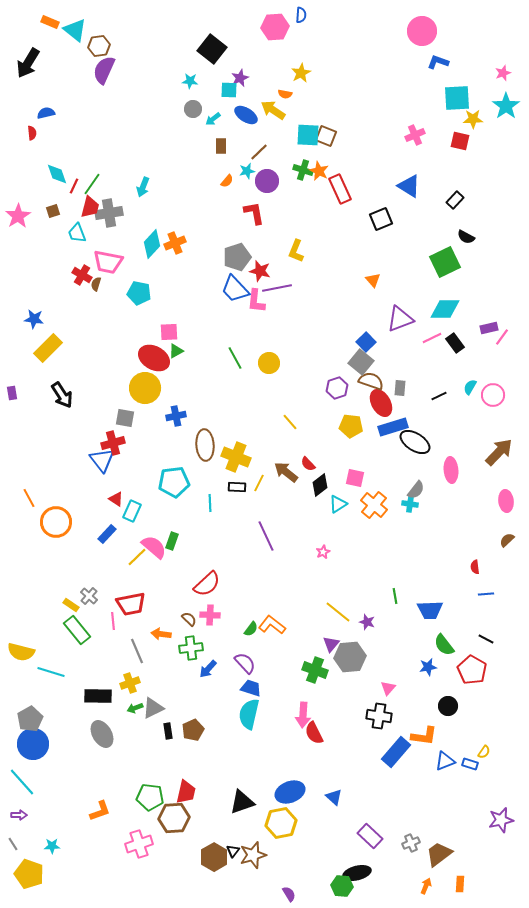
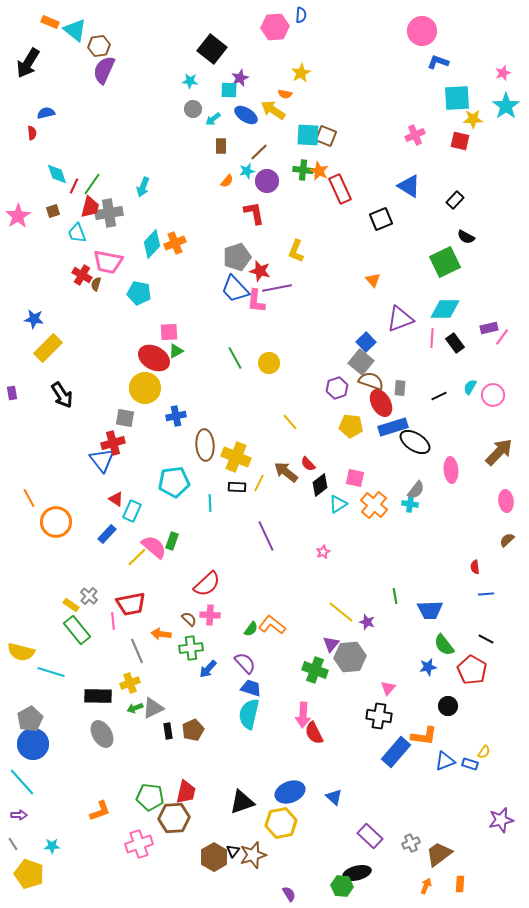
green cross at (303, 170): rotated 12 degrees counterclockwise
pink line at (432, 338): rotated 60 degrees counterclockwise
yellow line at (338, 612): moved 3 px right
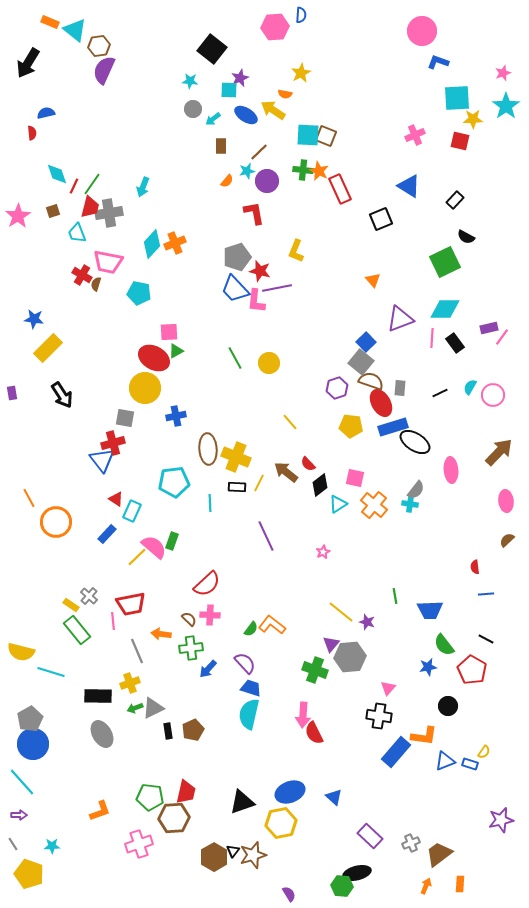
black line at (439, 396): moved 1 px right, 3 px up
brown ellipse at (205, 445): moved 3 px right, 4 px down
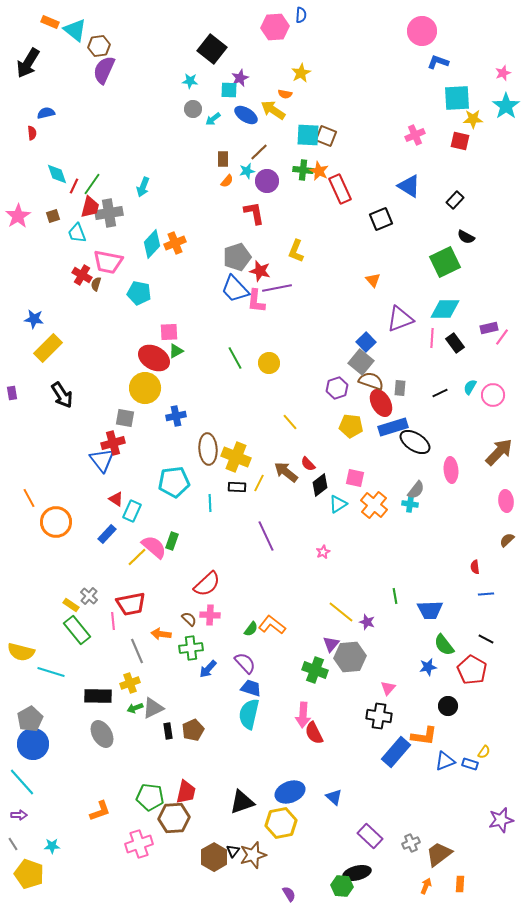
brown rectangle at (221, 146): moved 2 px right, 13 px down
brown square at (53, 211): moved 5 px down
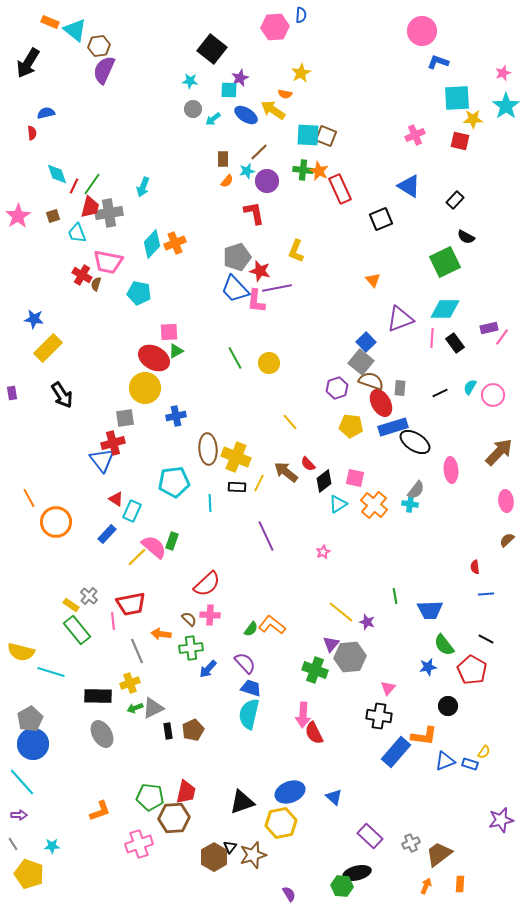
gray square at (125, 418): rotated 18 degrees counterclockwise
black diamond at (320, 485): moved 4 px right, 4 px up
black triangle at (233, 851): moved 3 px left, 4 px up
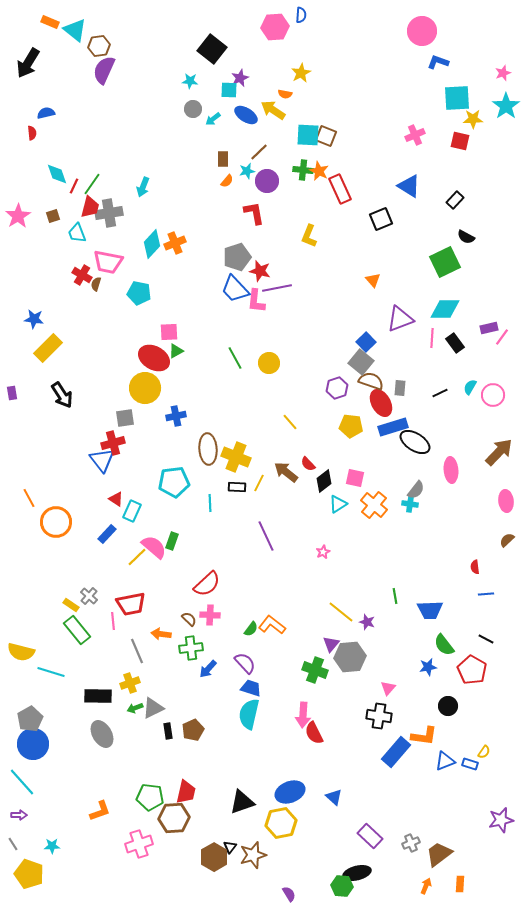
yellow L-shape at (296, 251): moved 13 px right, 15 px up
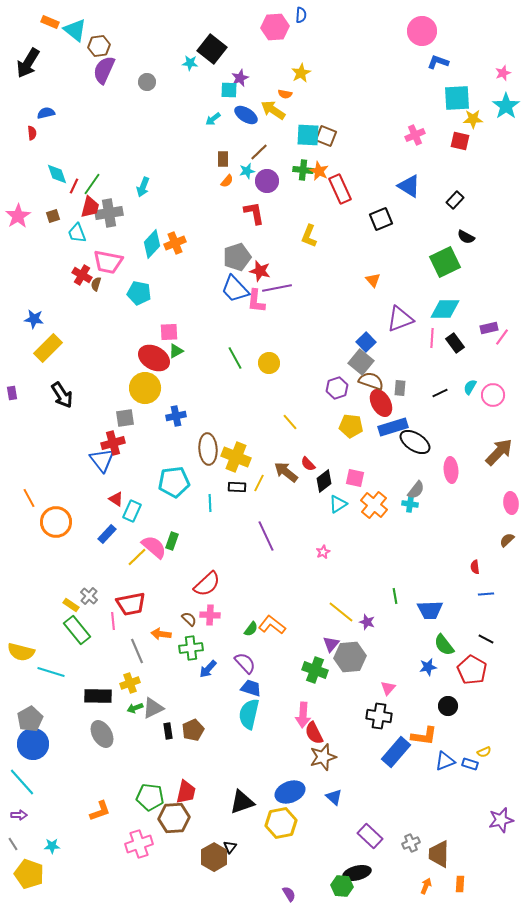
cyan star at (190, 81): moved 18 px up
gray circle at (193, 109): moved 46 px left, 27 px up
pink ellipse at (506, 501): moved 5 px right, 2 px down
yellow semicircle at (484, 752): rotated 32 degrees clockwise
brown trapezoid at (439, 854): rotated 52 degrees counterclockwise
brown star at (253, 855): moved 70 px right, 98 px up
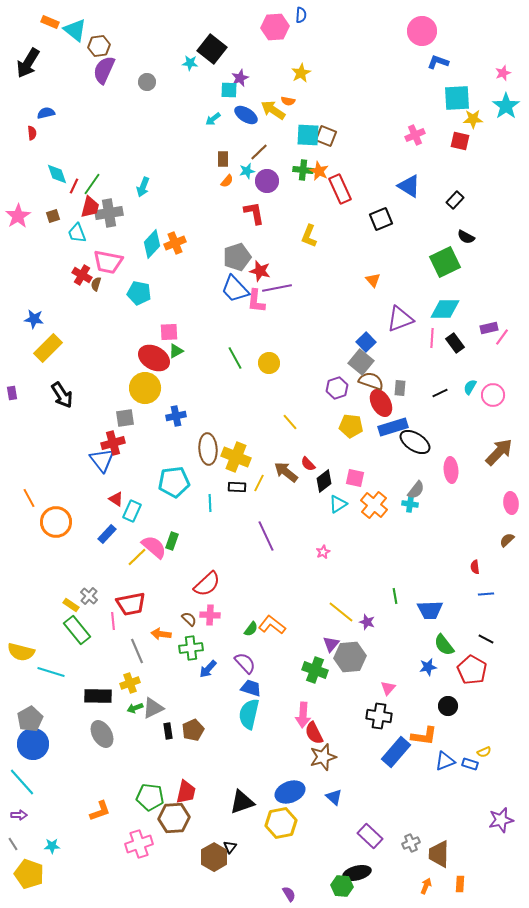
orange semicircle at (285, 94): moved 3 px right, 7 px down
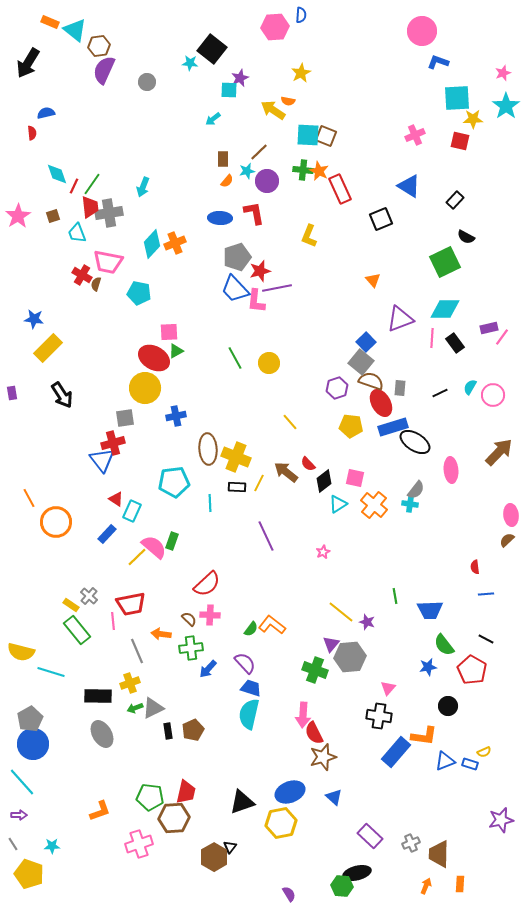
blue ellipse at (246, 115): moved 26 px left, 103 px down; rotated 30 degrees counterclockwise
red trapezoid at (90, 207): rotated 20 degrees counterclockwise
red star at (260, 271): rotated 30 degrees counterclockwise
pink ellipse at (511, 503): moved 12 px down
